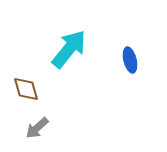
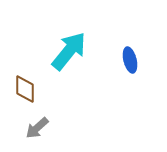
cyan arrow: moved 2 px down
brown diamond: moved 1 px left; rotated 16 degrees clockwise
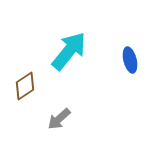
brown diamond: moved 3 px up; rotated 56 degrees clockwise
gray arrow: moved 22 px right, 9 px up
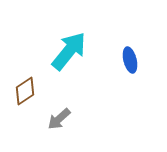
brown diamond: moved 5 px down
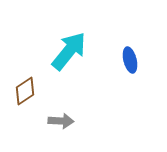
gray arrow: moved 2 px right, 2 px down; rotated 135 degrees counterclockwise
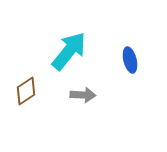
brown diamond: moved 1 px right
gray arrow: moved 22 px right, 26 px up
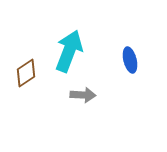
cyan arrow: rotated 18 degrees counterclockwise
brown diamond: moved 18 px up
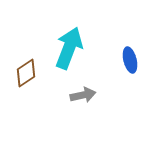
cyan arrow: moved 3 px up
gray arrow: rotated 15 degrees counterclockwise
